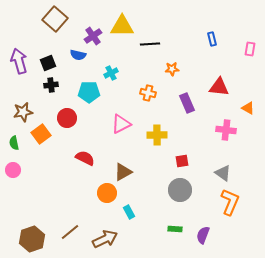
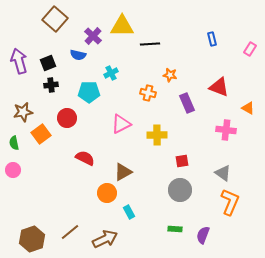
purple cross: rotated 12 degrees counterclockwise
pink rectangle: rotated 24 degrees clockwise
orange star: moved 2 px left, 6 px down; rotated 16 degrees clockwise
red triangle: rotated 15 degrees clockwise
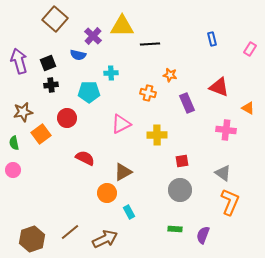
cyan cross: rotated 24 degrees clockwise
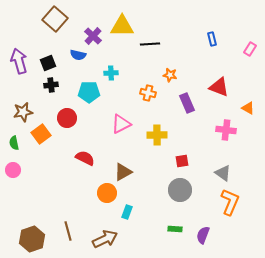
cyan rectangle: moved 2 px left; rotated 48 degrees clockwise
brown line: moved 2 px left, 1 px up; rotated 66 degrees counterclockwise
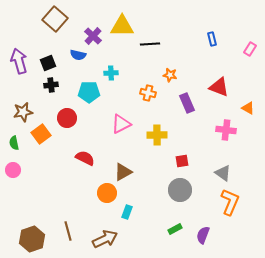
green rectangle: rotated 32 degrees counterclockwise
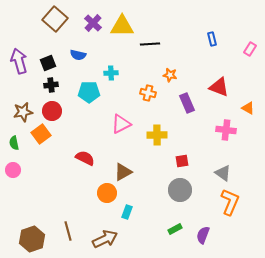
purple cross: moved 13 px up
red circle: moved 15 px left, 7 px up
